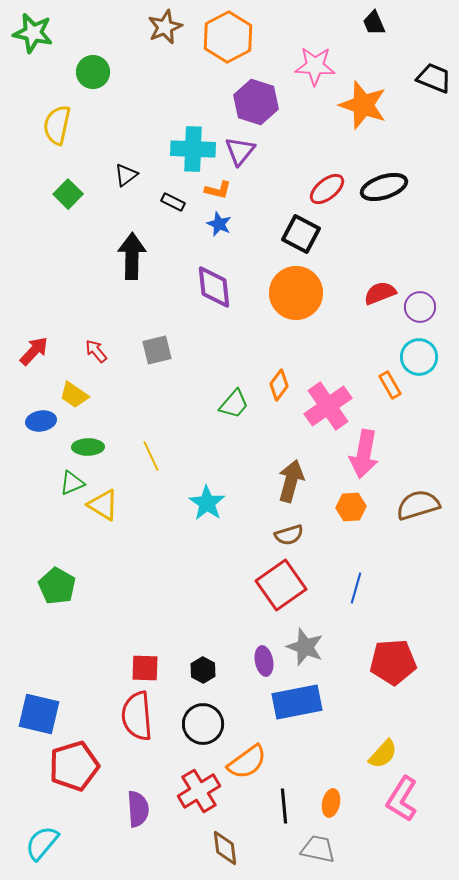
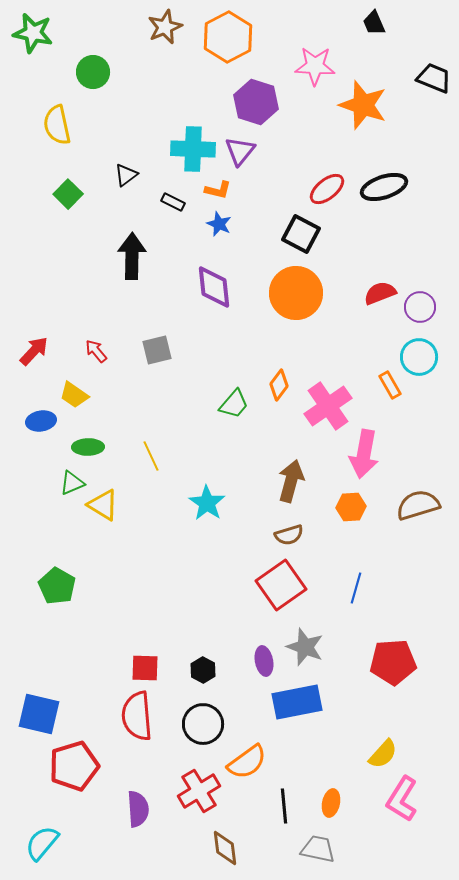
yellow semicircle at (57, 125): rotated 24 degrees counterclockwise
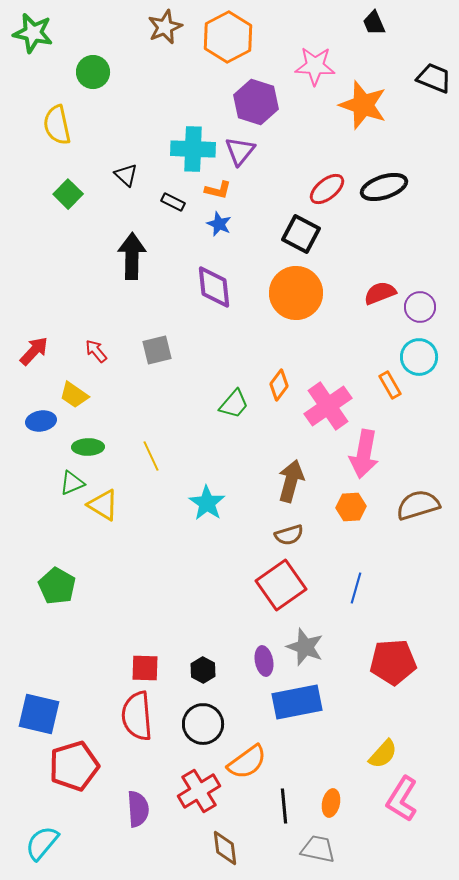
black triangle at (126, 175): rotated 40 degrees counterclockwise
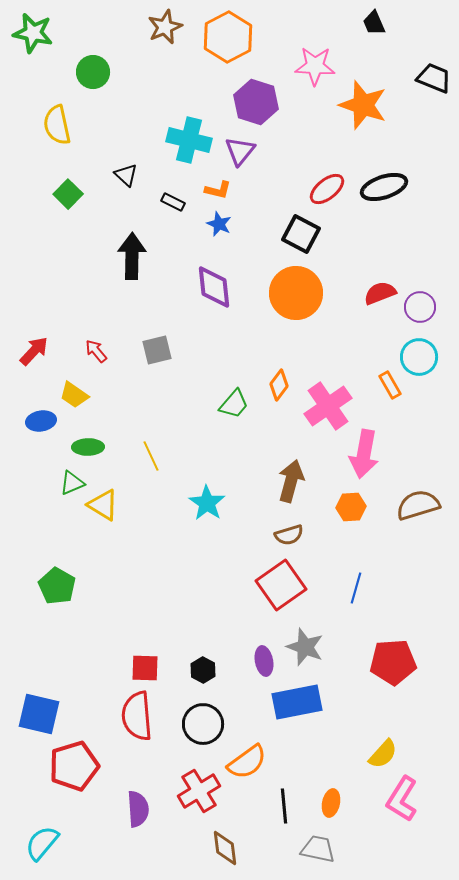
cyan cross at (193, 149): moved 4 px left, 9 px up; rotated 12 degrees clockwise
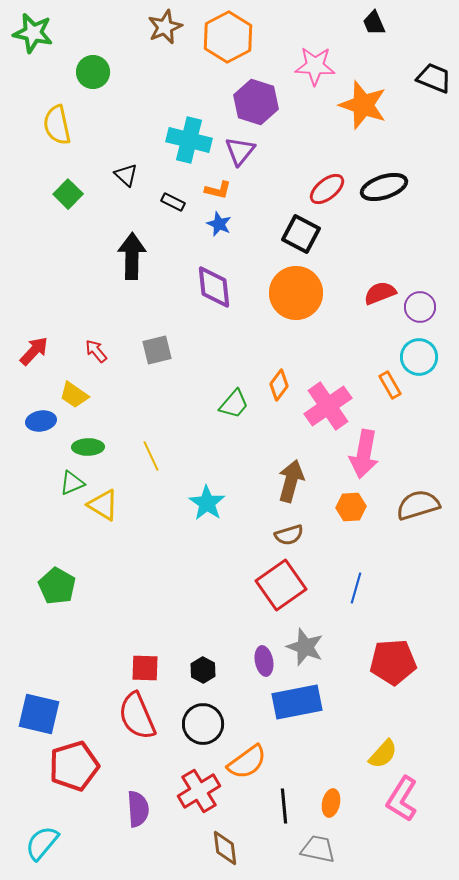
red semicircle at (137, 716): rotated 18 degrees counterclockwise
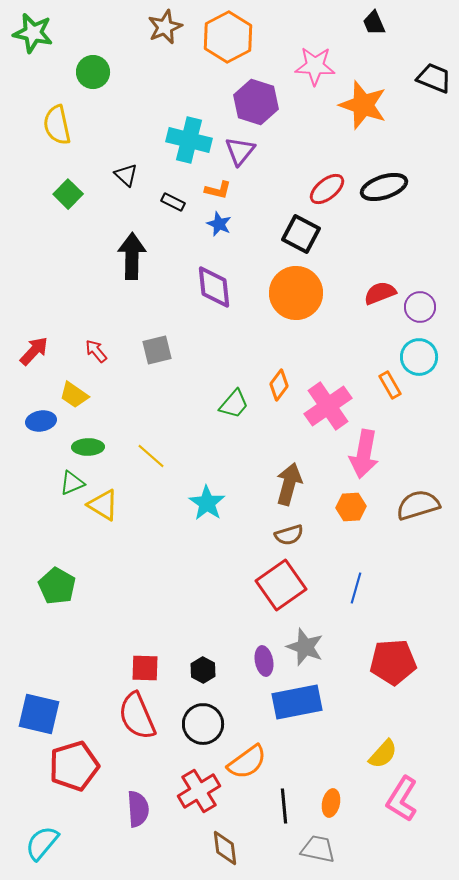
yellow line at (151, 456): rotated 24 degrees counterclockwise
brown arrow at (291, 481): moved 2 px left, 3 px down
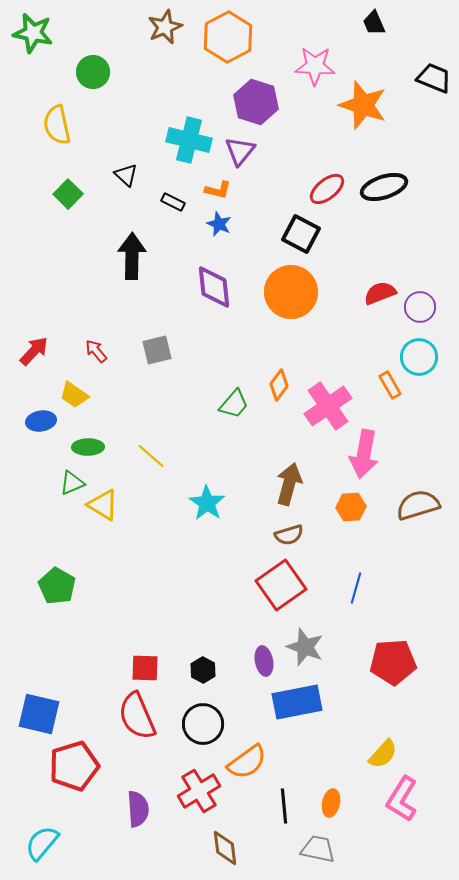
orange circle at (296, 293): moved 5 px left, 1 px up
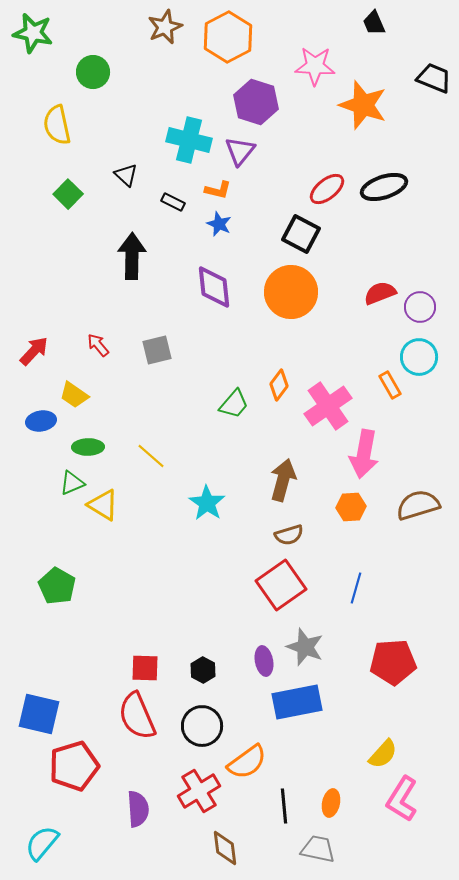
red arrow at (96, 351): moved 2 px right, 6 px up
brown arrow at (289, 484): moved 6 px left, 4 px up
black circle at (203, 724): moved 1 px left, 2 px down
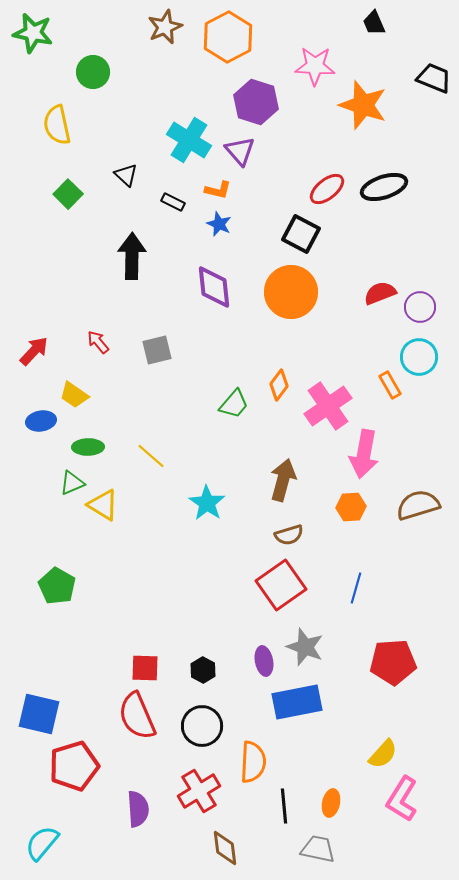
cyan cross at (189, 140): rotated 18 degrees clockwise
purple triangle at (240, 151): rotated 20 degrees counterclockwise
red arrow at (98, 345): moved 3 px up
orange semicircle at (247, 762): moved 6 px right; rotated 51 degrees counterclockwise
